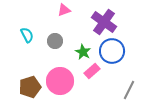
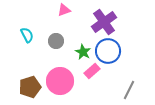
purple cross: rotated 20 degrees clockwise
gray circle: moved 1 px right
blue circle: moved 4 px left
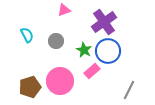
green star: moved 1 px right, 2 px up
